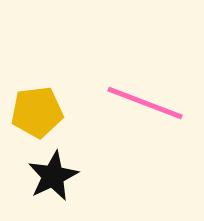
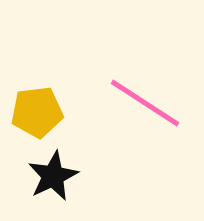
pink line: rotated 12 degrees clockwise
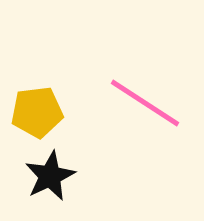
black star: moved 3 px left
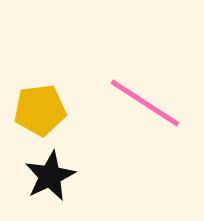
yellow pentagon: moved 3 px right, 2 px up
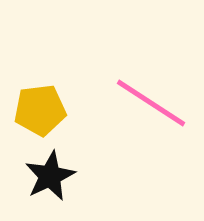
pink line: moved 6 px right
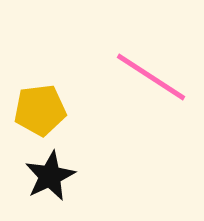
pink line: moved 26 px up
